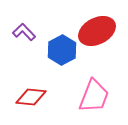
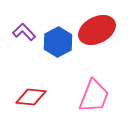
red ellipse: moved 1 px up
blue hexagon: moved 4 px left, 8 px up
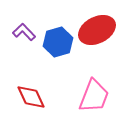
blue hexagon: rotated 12 degrees clockwise
red diamond: rotated 60 degrees clockwise
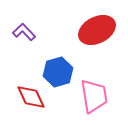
blue hexagon: moved 30 px down
pink trapezoid: rotated 30 degrees counterclockwise
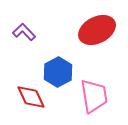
blue hexagon: rotated 12 degrees counterclockwise
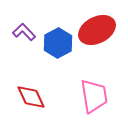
blue hexagon: moved 29 px up
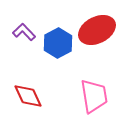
red diamond: moved 3 px left, 1 px up
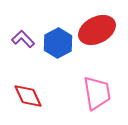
purple L-shape: moved 1 px left, 7 px down
pink trapezoid: moved 3 px right, 3 px up
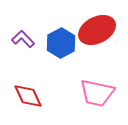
blue hexagon: moved 3 px right
pink trapezoid: rotated 111 degrees clockwise
